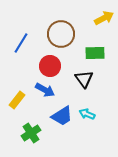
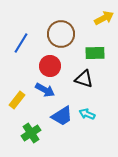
black triangle: rotated 36 degrees counterclockwise
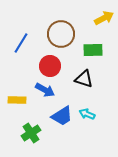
green rectangle: moved 2 px left, 3 px up
yellow rectangle: rotated 54 degrees clockwise
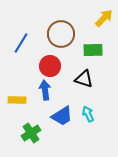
yellow arrow: rotated 18 degrees counterclockwise
blue arrow: rotated 126 degrees counterclockwise
cyan arrow: moved 1 px right; rotated 42 degrees clockwise
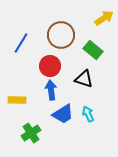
yellow arrow: rotated 12 degrees clockwise
brown circle: moved 1 px down
green rectangle: rotated 42 degrees clockwise
blue arrow: moved 6 px right
blue trapezoid: moved 1 px right, 2 px up
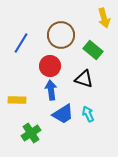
yellow arrow: rotated 108 degrees clockwise
